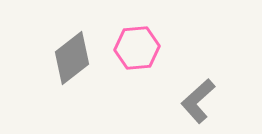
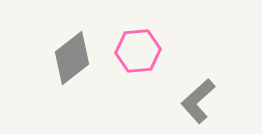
pink hexagon: moved 1 px right, 3 px down
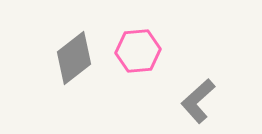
gray diamond: moved 2 px right
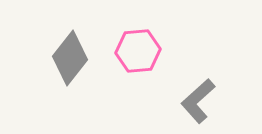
gray diamond: moved 4 px left; rotated 14 degrees counterclockwise
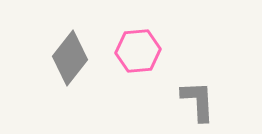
gray L-shape: rotated 129 degrees clockwise
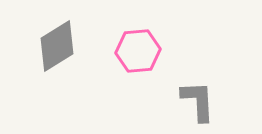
gray diamond: moved 13 px left, 12 px up; rotated 20 degrees clockwise
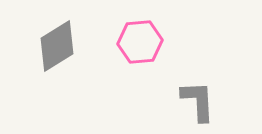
pink hexagon: moved 2 px right, 9 px up
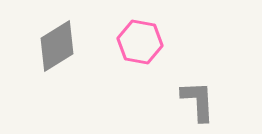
pink hexagon: rotated 15 degrees clockwise
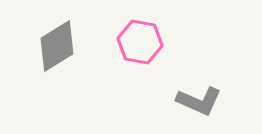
gray L-shape: moved 1 px right; rotated 117 degrees clockwise
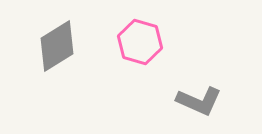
pink hexagon: rotated 6 degrees clockwise
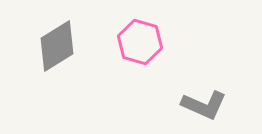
gray L-shape: moved 5 px right, 4 px down
